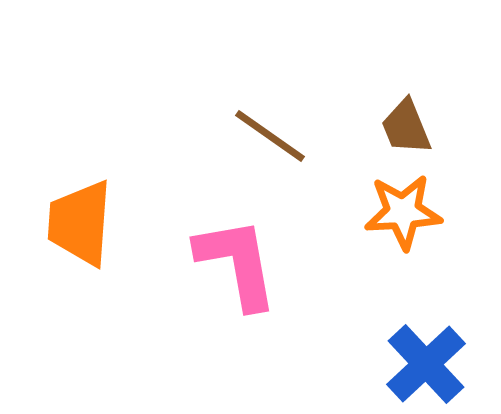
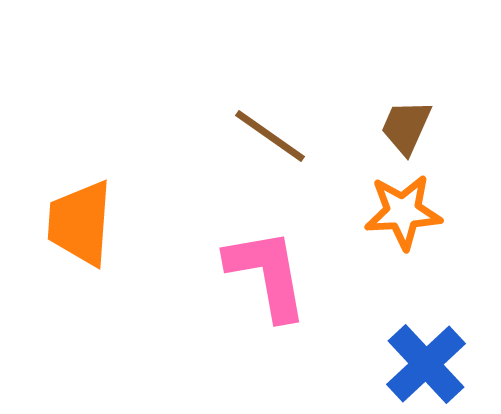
brown trapezoid: rotated 46 degrees clockwise
pink L-shape: moved 30 px right, 11 px down
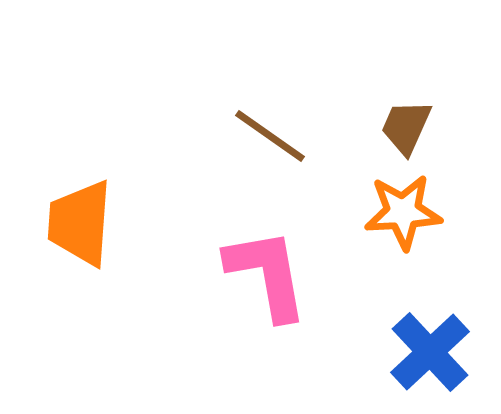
blue cross: moved 4 px right, 12 px up
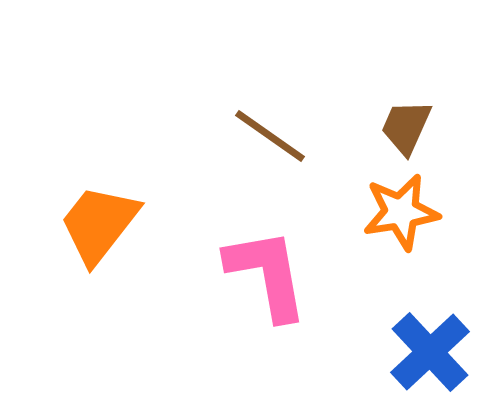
orange star: moved 2 px left; rotated 6 degrees counterclockwise
orange trapezoid: moved 19 px right, 1 px down; rotated 34 degrees clockwise
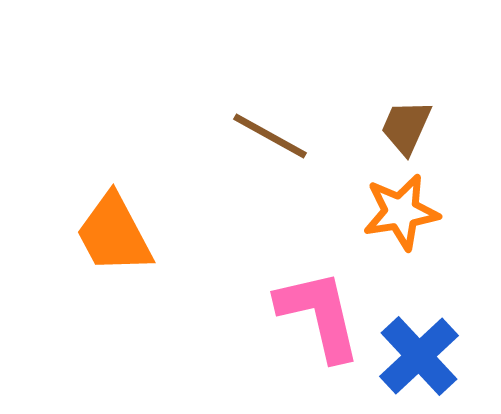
brown line: rotated 6 degrees counterclockwise
orange trapezoid: moved 15 px right, 10 px down; rotated 66 degrees counterclockwise
pink L-shape: moved 52 px right, 41 px down; rotated 3 degrees counterclockwise
blue cross: moved 11 px left, 4 px down
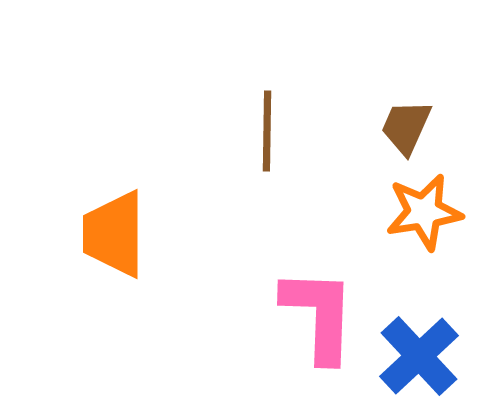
brown line: moved 3 px left, 5 px up; rotated 62 degrees clockwise
orange star: moved 23 px right
orange trapezoid: rotated 28 degrees clockwise
pink L-shape: rotated 15 degrees clockwise
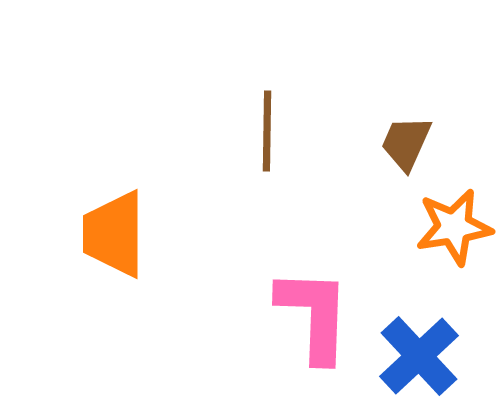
brown trapezoid: moved 16 px down
orange star: moved 30 px right, 15 px down
pink L-shape: moved 5 px left
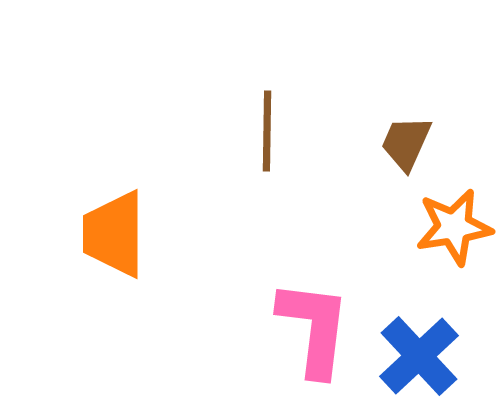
pink L-shape: moved 13 px down; rotated 5 degrees clockwise
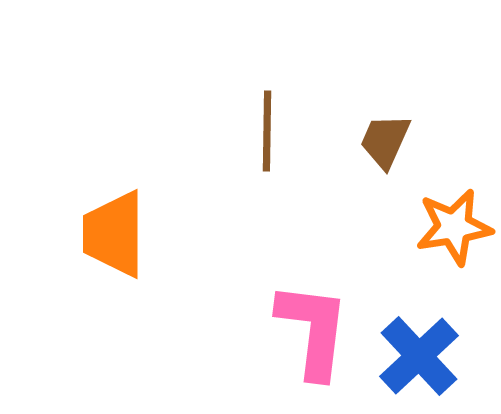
brown trapezoid: moved 21 px left, 2 px up
pink L-shape: moved 1 px left, 2 px down
